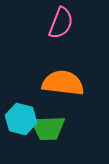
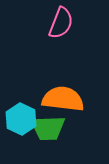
orange semicircle: moved 16 px down
cyan hexagon: rotated 12 degrees clockwise
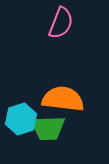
cyan hexagon: rotated 16 degrees clockwise
